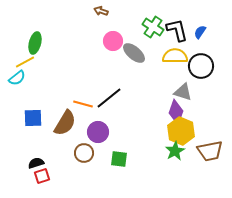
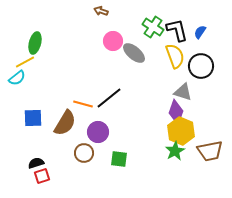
yellow semicircle: rotated 70 degrees clockwise
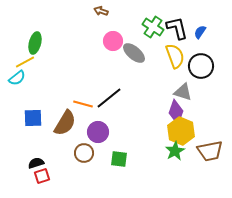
black L-shape: moved 2 px up
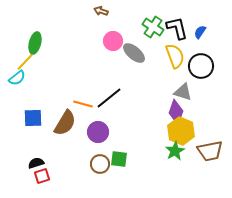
yellow line: rotated 18 degrees counterclockwise
brown circle: moved 16 px right, 11 px down
